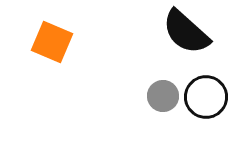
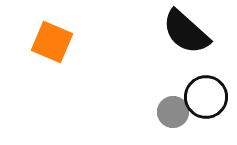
gray circle: moved 10 px right, 16 px down
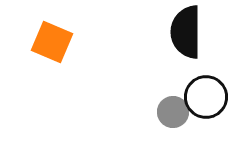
black semicircle: rotated 48 degrees clockwise
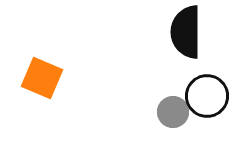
orange square: moved 10 px left, 36 px down
black circle: moved 1 px right, 1 px up
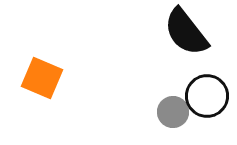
black semicircle: rotated 38 degrees counterclockwise
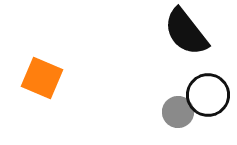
black circle: moved 1 px right, 1 px up
gray circle: moved 5 px right
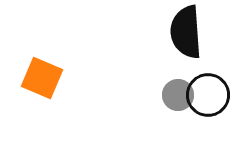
black semicircle: rotated 34 degrees clockwise
gray circle: moved 17 px up
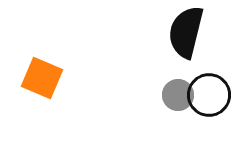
black semicircle: rotated 18 degrees clockwise
black circle: moved 1 px right
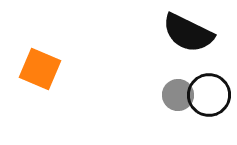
black semicircle: moved 2 px right, 1 px down; rotated 78 degrees counterclockwise
orange square: moved 2 px left, 9 px up
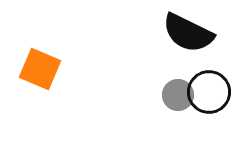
black circle: moved 3 px up
